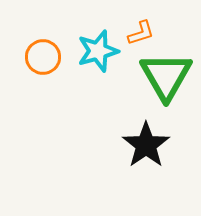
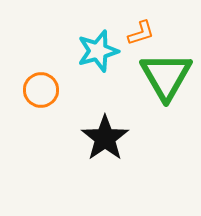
orange circle: moved 2 px left, 33 px down
black star: moved 41 px left, 7 px up
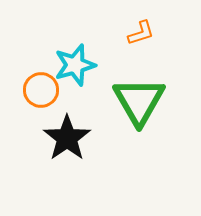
cyan star: moved 23 px left, 14 px down
green triangle: moved 27 px left, 25 px down
black star: moved 38 px left
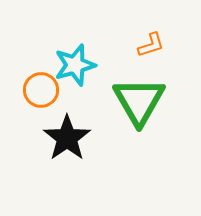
orange L-shape: moved 10 px right, 12 px down
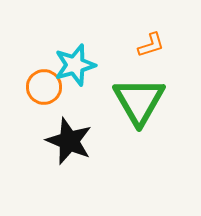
orange circle: moved 3 px right, 3 px up
black star: moved 2 px right, 3 px down; rotated 15 degrees counterclockwise
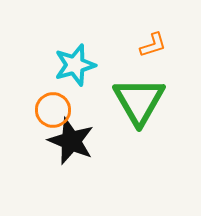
orange L-shape: moved 2 px right
orange circle: moved 9 px right, 23 px down
black star: moved 2 px right
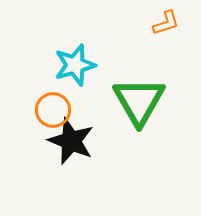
orange L-shape: moved 13 px right, 22 px up
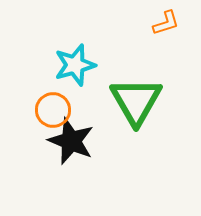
green triangle: moved 3 px left
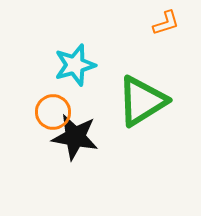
green triangle: moved 6 px right; rotated 28 degrees clockwise
orange circle: moved 2 px down
black star: moved 4 px right, 4 px up; rotated 12 degrees counterclockwise
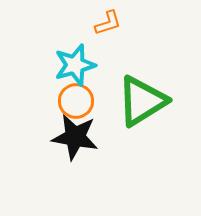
orange L-shape: moved 58 px left
orange circle: moved 23 px right, 11 px up
